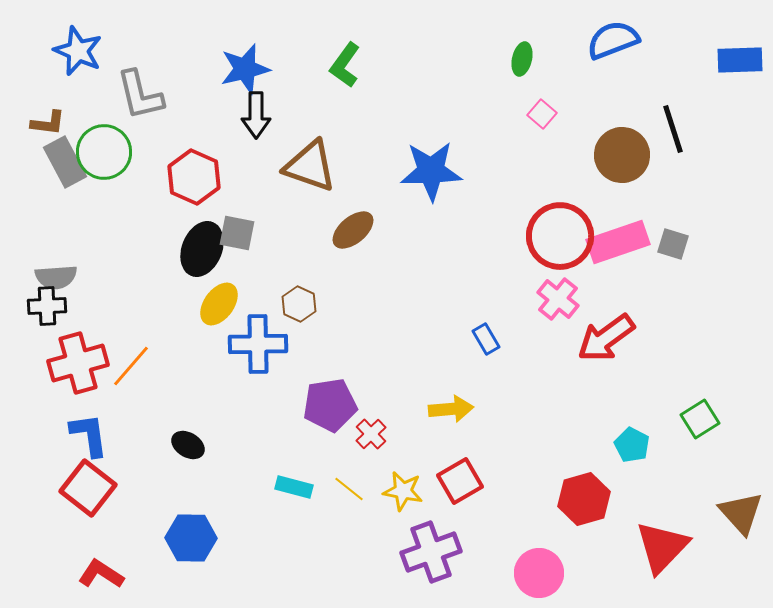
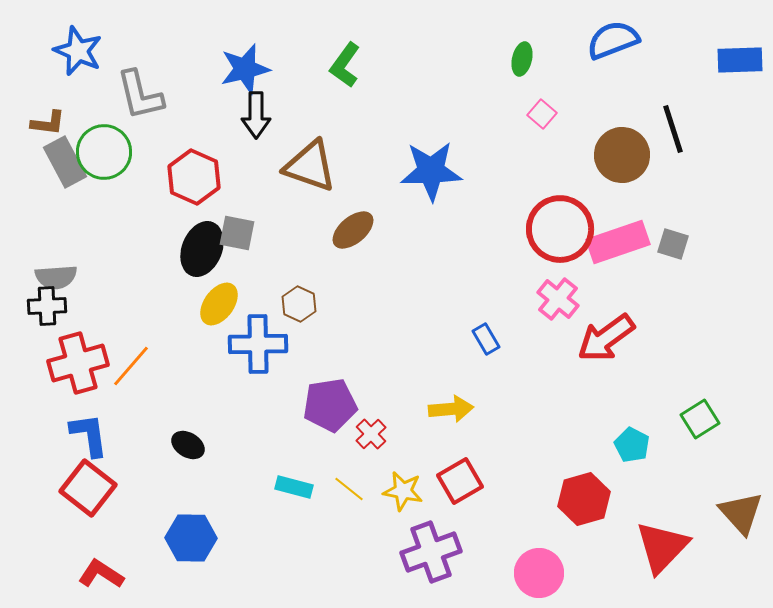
red circle at (560, 236): moved 7 px up
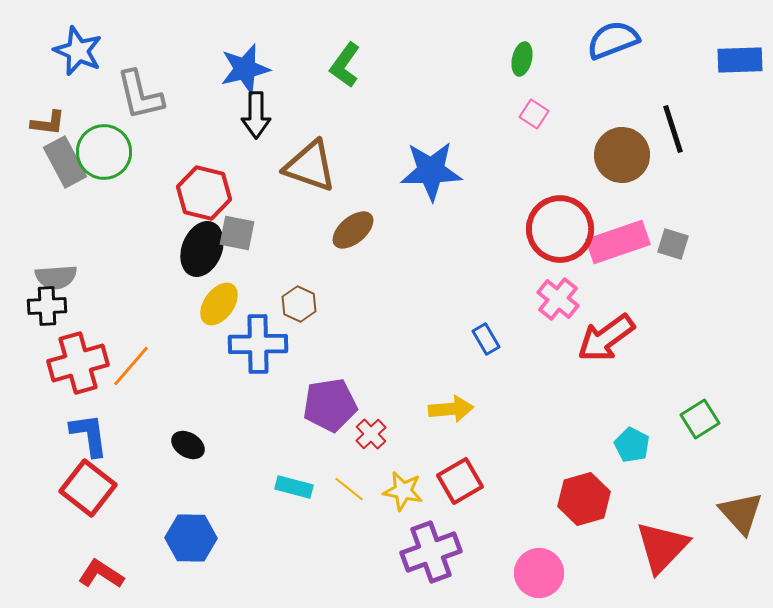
pink square at (542, 114): moved 8 px left; rotated 8 degrees counterclockwise
red hexagon at (194, 177): moved 10 px right, 16 px down; rotated 10 degrees counterclockwise
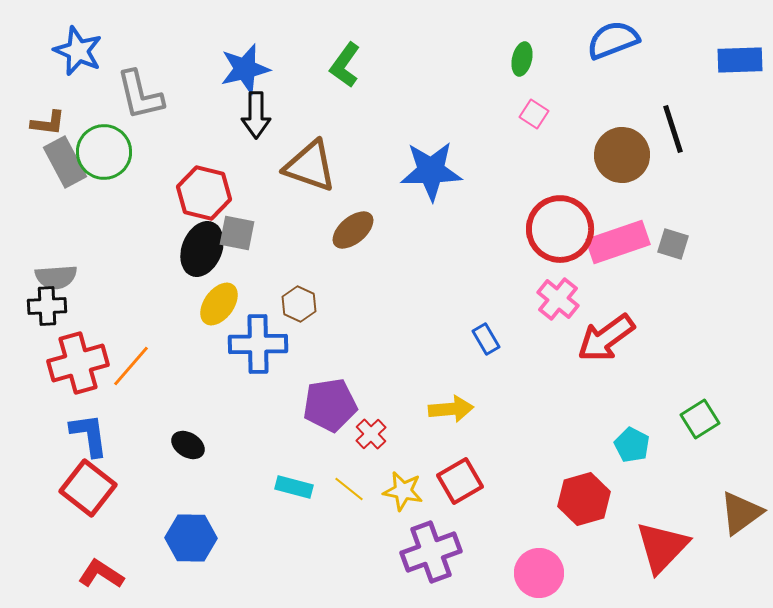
brown triangle at (741, 513): rotated 36 degrees clockwise
